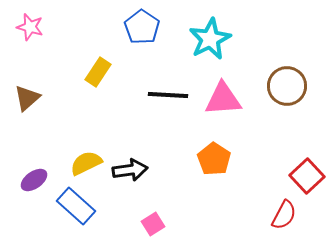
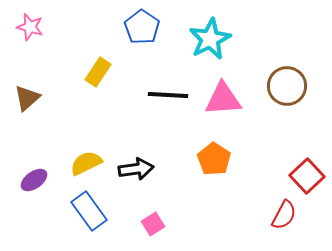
black arrow: moved 6 px right, 1 px up
blue rectangle: moved 13 px right, 5 px down; rotated 12 degrees clockwise
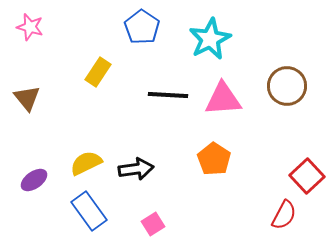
brown triangle: rotated 28 degrees counterclockwise
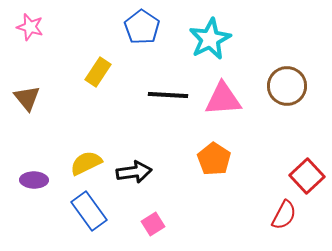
black arrow: moved 2 px left, 3 px down
purple ellipse: rotated 36 degrees clockwise
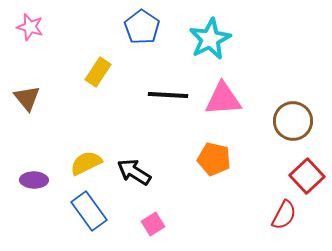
brown circle: moved 6 px right, 35 px down
orange pentagon: rotated 20 degrees counterclockwise
black arrow: rotated 140 degrees counterclockwise
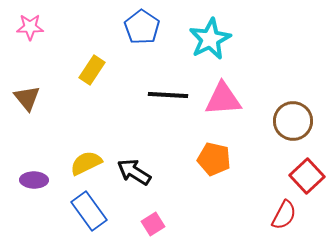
pink star: rotated 16 degrees counterclockwise
yellow rectangle: moved 6 px left, 2 px up
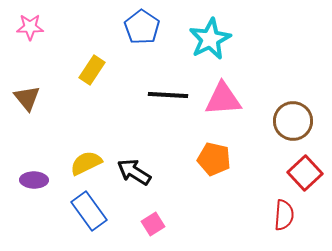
red square: moved 2 px left, 3 px up
red semicircle: rotated 24 degrees counterclockwise
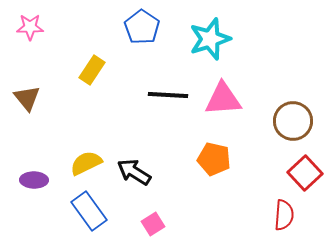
cyan star: rotated 9 degrees clockwise
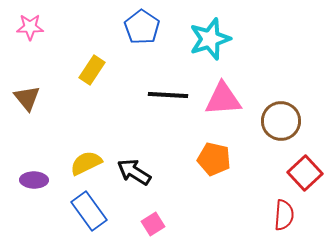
brown circle: moved 12 px left
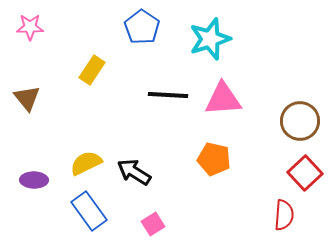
brown circle: moved 19 px right
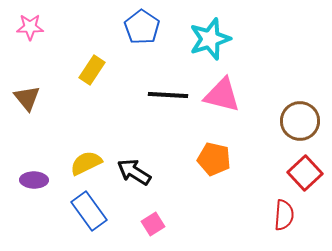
pink triangle: moved 1 px left, 4 px up; rotated 18 degrees clockwise
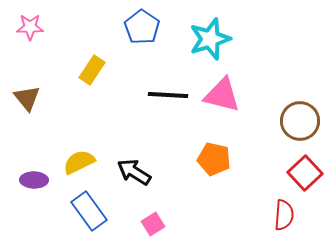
yellow semicircle: moved 7 px left, 1 px up
